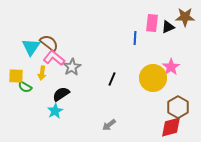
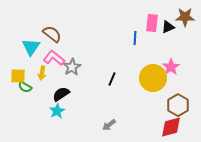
brown semicircle: moved 3 px right, 9 px up
yellow square: moved 2 px right
brown hexagon: moved 2 px up
cyan star: moved 2 px right
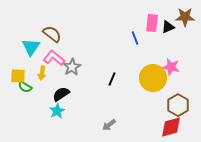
blue line: rotated 24 degrees counterclockwise
pink star: rotated 24 degrees counterclockwise
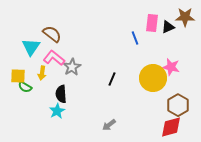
black semicircle: rotated 60 degrees counterclockwise
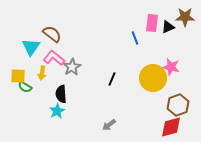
brown hexagon: rotated 10 degrees clockwise
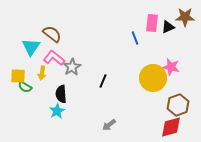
black line: moved 9 px left, 2 px down
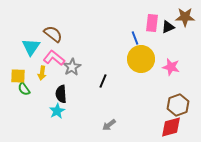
brown semicircle: moved 1 px right
yellow circle: moved 12 px left, 19 px up
green semicircle: moved 1 px left, 2 px down; rotated 24 degrees clockwise
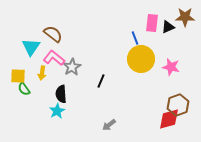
black line: moved 2 px left
red diamond: moved 2 px left, 8 px up
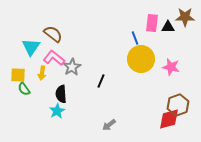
black triangle: rotated 24 degrees clockwise
yellow square: moved 1 px up
